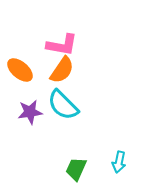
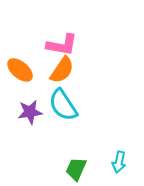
cyan semicircle: rotated 12 degrees clockwise
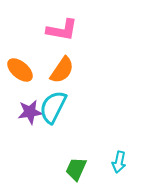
pink L-shape: moved 15 px up
cyan semicircle: moved 10 px left, 2 px down; rotated 60 degrees clockwise
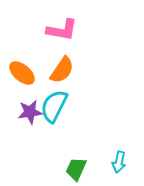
orange ellipse: moved 2 px right, 3 px down
cyan semicircle: moved 1 px right, 1 px up
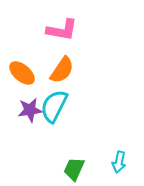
purple star: moved 2 px up
green trapezoid: moved 2 px left
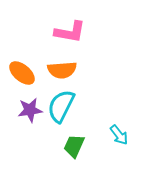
pink L-shape: moved 8 px right, 2 px down
orange semicircle: rotated 52 degrees clockwise
cyan semicircle: moved 7 px right
cyan arrow: moved 27 px up; rotated 50 degrees counterclockwise
green trapezoid: moved 23 px up
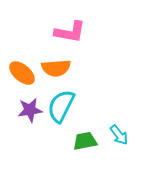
orange semicircle: moved 6 px left, 2 px up
green trapezoid: moved 11 px right, 5 px up; rotated 55 degrees clockwise
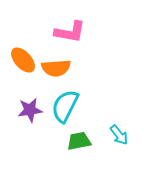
orange ellipse: moved 1 px right, 13 px up; rotated 8 degrees clockwise
cyan semicircle: moved 4 px right
green trapezoid: moved 6 px left
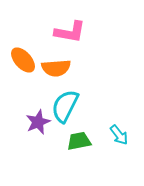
purple star: moved 8 px right, 12 px down; rotated 15 degrees counterclockwise
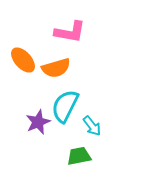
orange semicircle: rotated 12 degrees counterclockwise
cyan arrow: moved 27 px left, 9 px up
green trapezoid: moved 15 px down
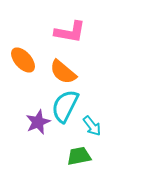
orange semicircle: moved 7 px right, 4 px down; rotated 56 degrees clockwise
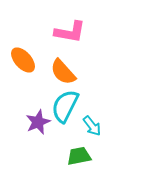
orange semicircle: rotated 8 degrees clockwise
